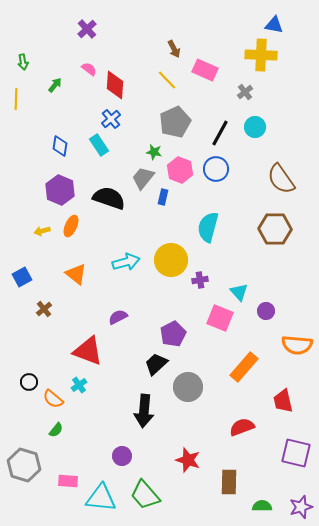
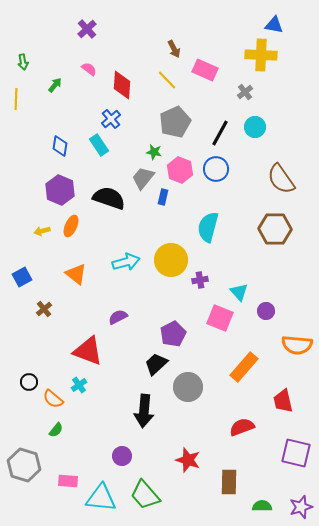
red diamond at (115, 85): moved 7 px right
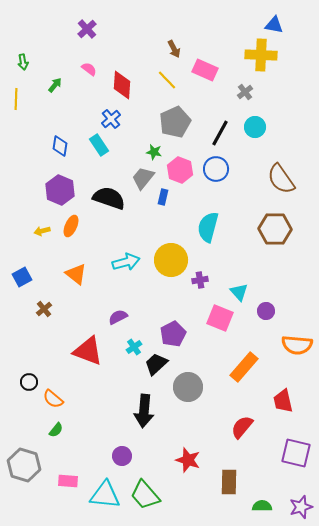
cyan cross at (79, 385): moved 55 px right, 38 px up
red semicircle at (242, 427): rotated 30 degrees counterclockwise
cyan triangle at (101, 498): moved 4 px right, 3 px up
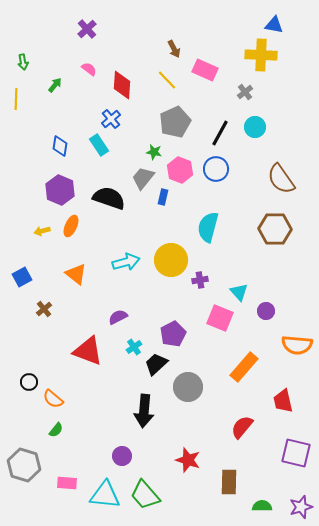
pink rectangle at (68, 481): moved 1 px left, 2 px down
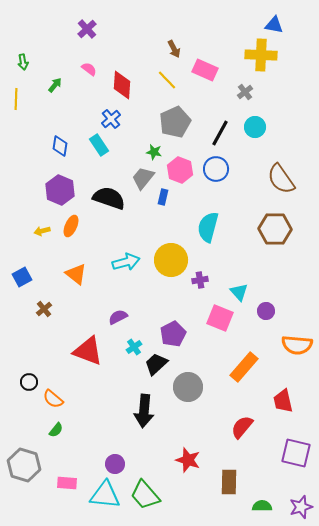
purple circle at (122, 456): moved 7 px left, 8 px down
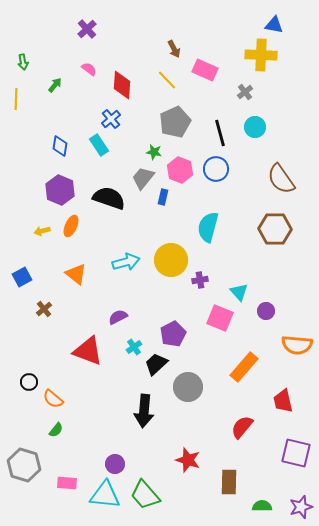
black line at (220, 133): rotated 44 degrees counterclockwise
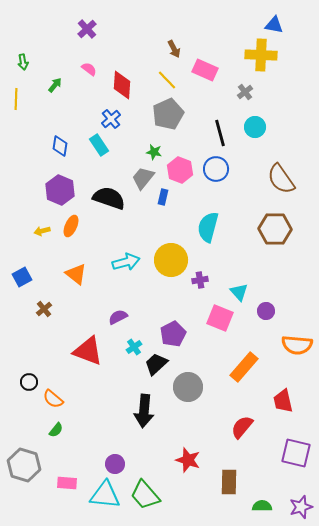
gray pentagon at (175, 122): moved 7 px left, 8 px up
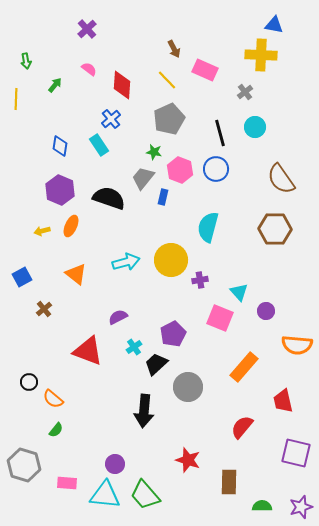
green arrow at (23, 62): moved 3 px right, 1 px up
gray pentagon at (168, 114): moved 1 px right, 5 px down
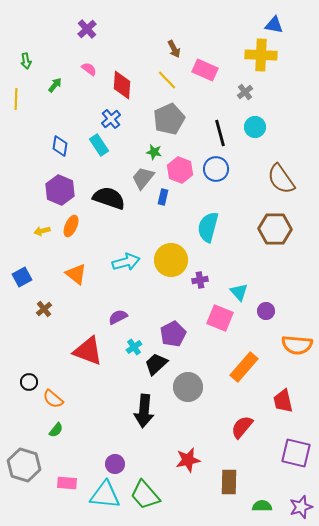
red star at (188, 460): rotated 30 degrees counterclockwise
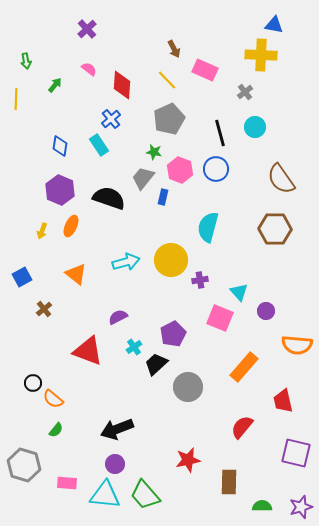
yellow arrow at (42, 231): rotated 56 degrees counterclockwise
black circle at (29, 382): moved 4 px right, 1 px down
black arrow at (144, 411): moved 27 px left, 18 px down; rotated 64 degrees clockwise
